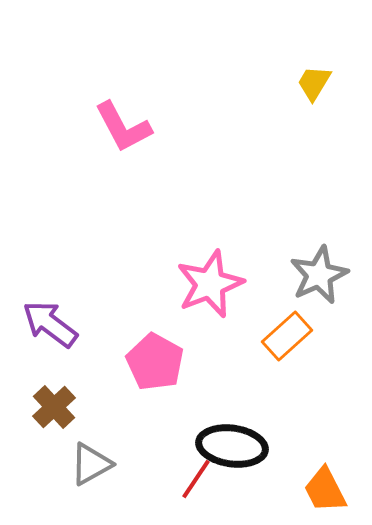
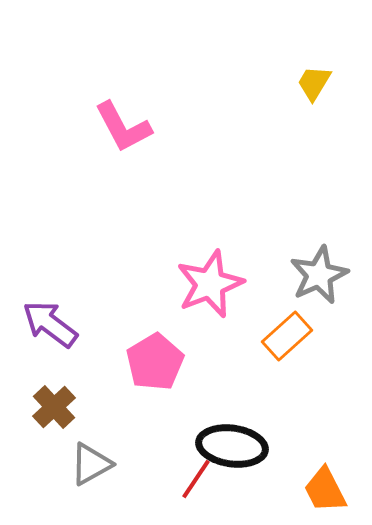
pink pentagon: rotated 12 degrees clockwise
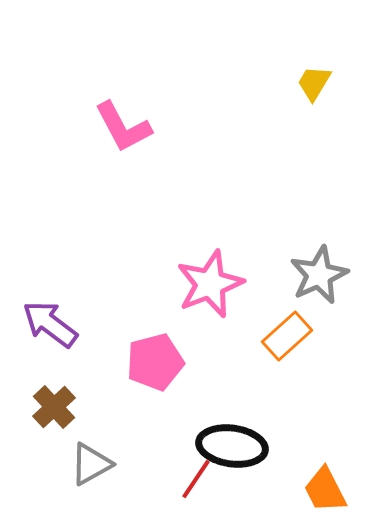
pink pentagon: rotated 16 degrees clockwise
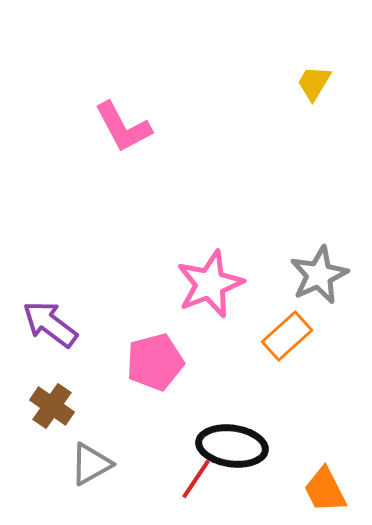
brown cross: moved 2 px left, 1 px up; rotated 12 degrees counterclockwise
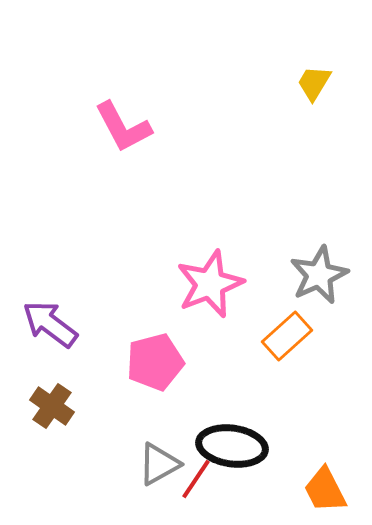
gray triangle: moved 68 px right
